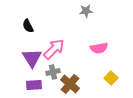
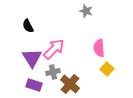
gray star: rotated 24 degrees clockwise
pink semicircle: rotated 96 degrees clockwise
yellow square: moved 4 px left, 9 px up
purple rectangle: rotated 21 degrees clockwise
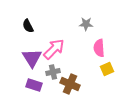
gray star: moved 13 px down; rotated 16 degrees counterclockwise
yellow square: rotated 24 degrees clockwise
brown cross: rotated 18 degrees counterclockwise
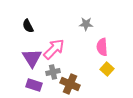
pink semicircle: moved 3 px right, 1 px up
yellow square: rotated 24 degrees counterclockwise
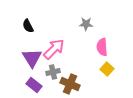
purple rectangle: rotated 21 degrees clockwise
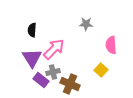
black semicircle: moved 4 px right, 4 px down; rotated 32 degrees clockwise
pink semicircle: moved 9 px right, 2 px up
yellow square: moved 6 px left, 1 px down
purple rectangle: moved 7 px right, 5 px up
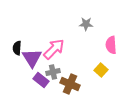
black semicircle: moved 15 px left, 18 px down
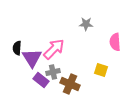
pink semicircle: moved 4 px right, 3 px up
yellow square: rotated 24 degrees counterclockwise
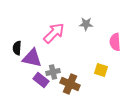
pink arrow: moved 16 px up
purple triangle: rotated 45 degrees counterclockwise
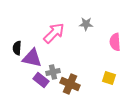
yellow square: moved 8 px right, 8 px down
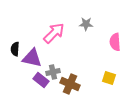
black semicircle: moved 2 px left, 1 px down
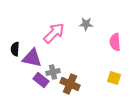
yellow square: moved 5 px right
